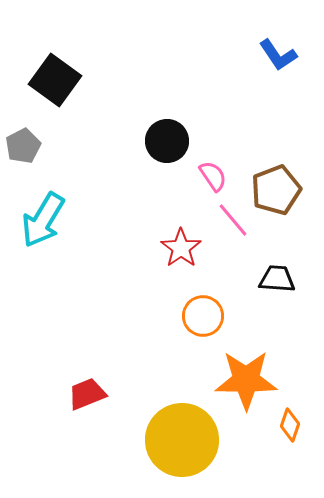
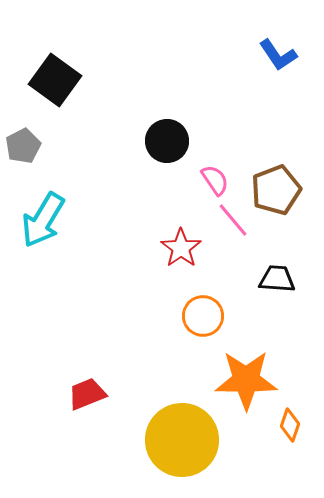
pink semicircle: moved 2 px right, 4 px down
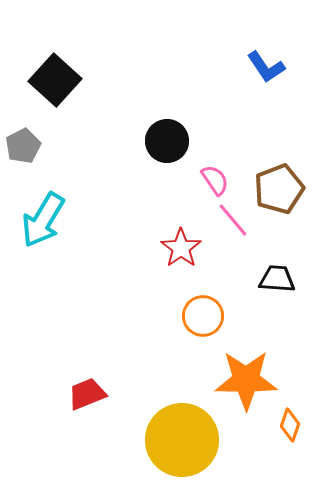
blue L-shape: moved 12 px left, 12 px down
black square: rotated 6 degrees clockwise
brown pentagon: moved 3 px right, 1 px up
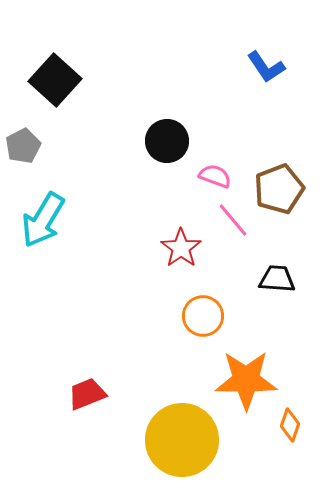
pink semicircle: moved 4 px up; rotated 36 degrees counterclockwise
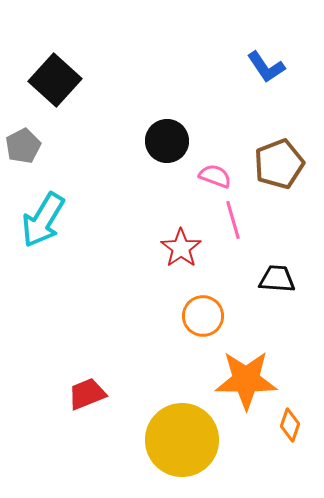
brown pentagon: moved 25 px up
pink line: rotated 24 degrees clockwise
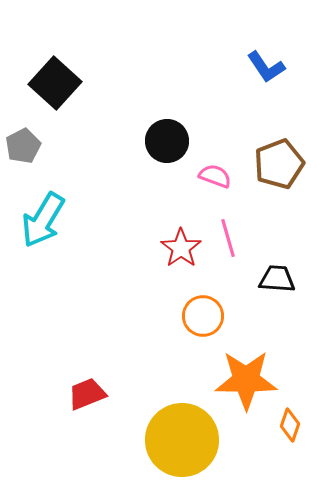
black square: moved 3 px down
pink line: moved 5 px left, 18 px down
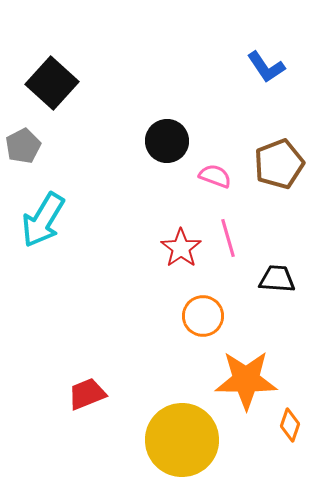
black square: moved 3 px left
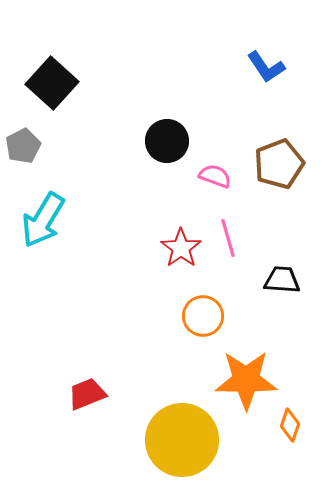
black trapezoid: moved 5 px right, 1 px down
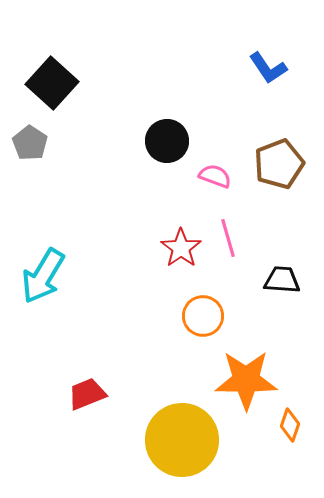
blue L-shape: moved 2 px right, 1 px down
gray pentagon: moved 7 px right, 3 px up; rotated 12 degrees counterclockwise
cyan arrow: moved 56 px down
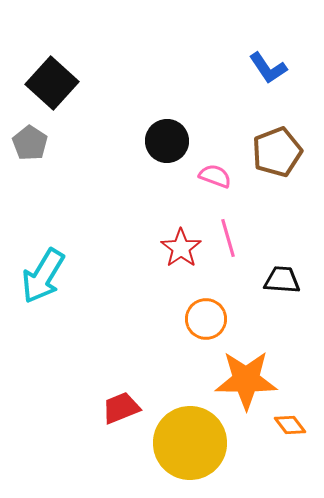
brown pentagon: moved 2 px left, 12 px up
orange circle: moved 3 px right, 3 px down
red trapezoid: moved 34 px right, 14 px down
orange diamond: rotated 56 degrees counterclockwise
yellow circle: moved 8 px right, 3 px down
